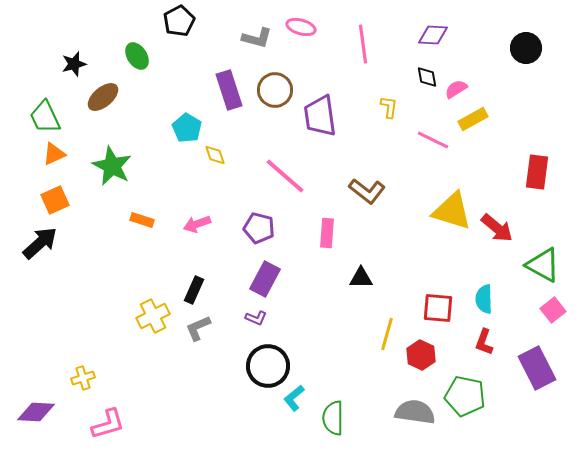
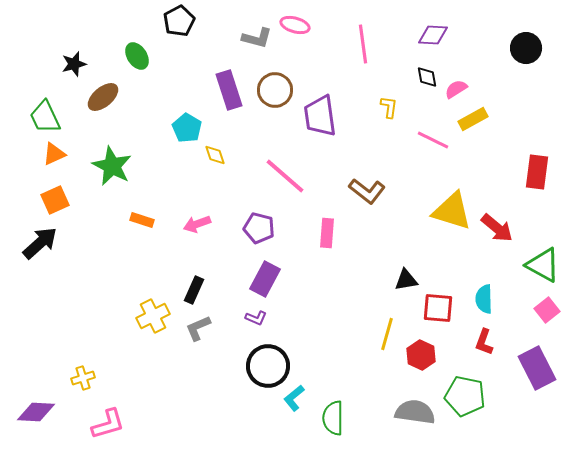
pink ellipse at (301, 27): moved 6 px left, 2 px up
black triangle at (361, 278): moved 45 px right, 2 px down; rotated 10 degrees counterclockwise
pink square at (553, 310): moved 6 px left
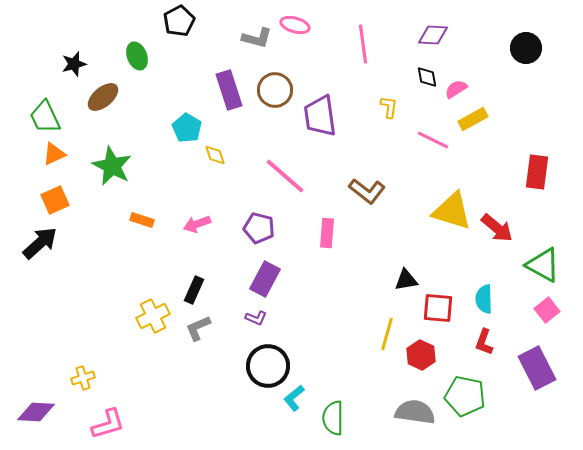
green ellipse at (137, 56): rotated 12 degrees clockwise
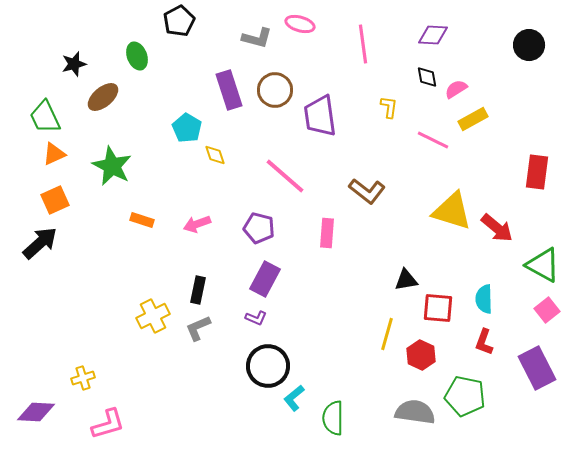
pink ellipse at (295, 25): moved 5 px right, 1 px up
black circle at (526, 48): moved 3 px right, 3 px up
black rectangle at (194, 290): moved 4 px right; rotated 12 degrees counterclockwise
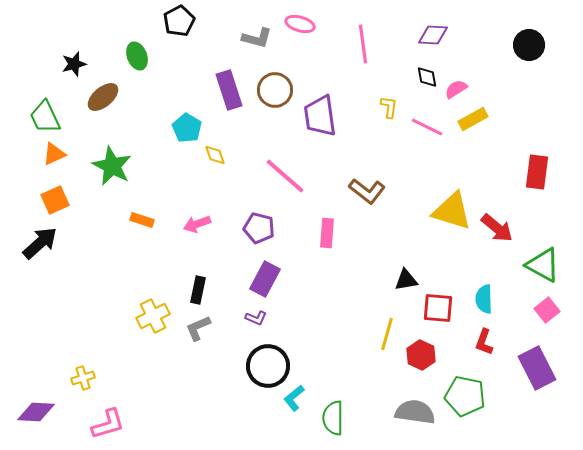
pink line at (433, 140): moved 6 px left, 13 px up
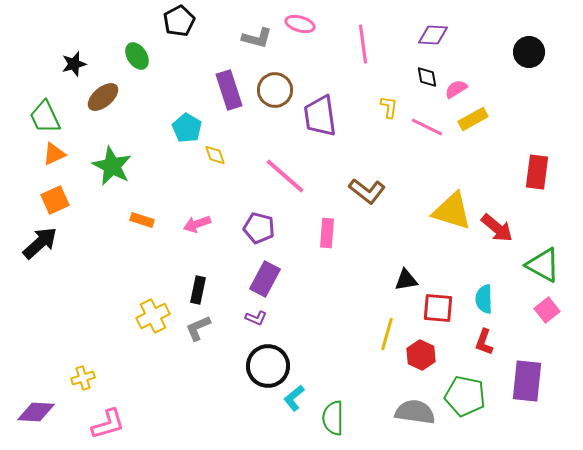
black circle at (529, 45): moved 7 px down
green ellipse at (137, 56): rotated 12 degrees counterclockwise
purple rectangle at (537, 368): moved 10 px left, 13 px down; rotated 33 degrees clockwise
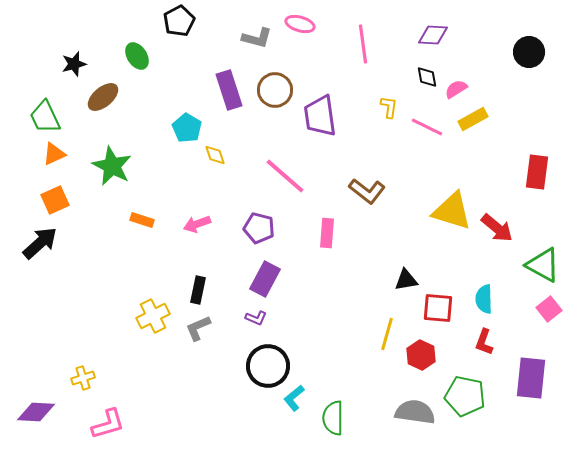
pink square at (547, 310): moved 2 px right, 1 px up
purple rectangle at (527, 381): moved 4 px right, 3 px up
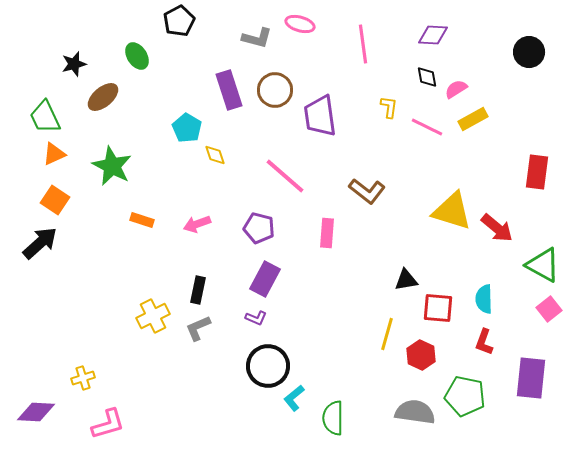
orange square at (55, 200): rotated 32 degrees counterclockwise
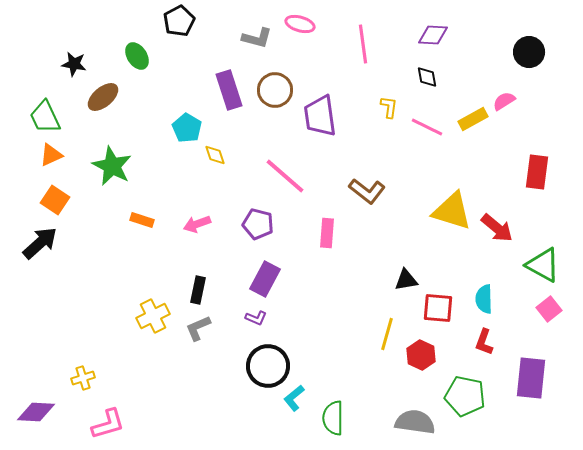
black star at (74, 64): rotated 25 degrees clockwise
pink semicircle at (456, 89): moved 48 px right, 12 px down
orange triangle at (54, 154): moved 3 px left, 1 px down
purple pentagon at (259, 228): moved 1 px left, 4 px up
gray semicircle at (415, 412): moved 10 px down
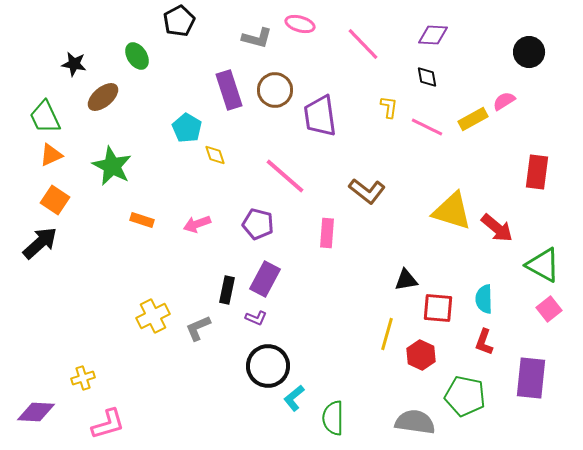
pink line at (363, 44): rotated 36 degrees counterclockwise
black rectangle at (198, 290): moved 29 px right
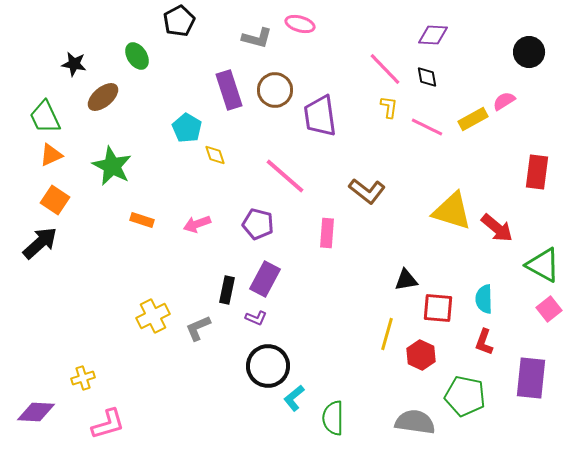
pink line at (363, 44): moved 22 px right, 25 px down
